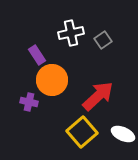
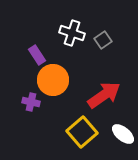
white cross: moved 1 px right; rotated 30 degrees clockwise
orange circle: moved 1 px right
red arrow: moved 6 px right, 1 px up; rotated 8 degrees clockwise
purple cross: moved 2 px right
white ellipse: rotated 15 degrees clockwise
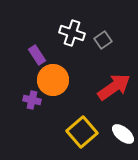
red arrow: moved 10 px right, 8 px up
purple cross: moved 1 px right, 2 px up
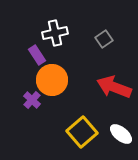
white cross: moved 17 px left; rotated 30 degrees counterclockwise
gray square: moved 1 px right, 1 px up
orange circle: moved 1 px left
red arrow: rotated 124 degrees counterclockwise
purple cross: rotated 30 degrees clockwise
white ellipse: moved 2 px left
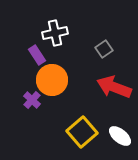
gray square: moved 10 px down
white ellipse: moved 1 px left, 2 px down
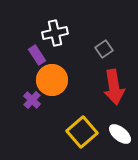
red arrow: rotated 120 degrees counterclockwise
white ellipse: moved 2 px up
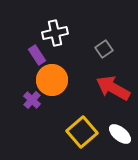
red arrow: moved 1 px left, 1 px down; rotated 128 degrees clockwise
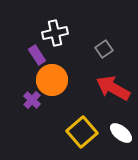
white ellipse: moved 1 px right, 1 px up
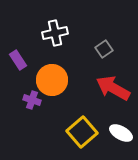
purple rectangle: moved 19 px left, 5 px down
purple cross: rotated 24 degrees counterclockwise
white ellipse: rotated 10 degrees counterclockwise
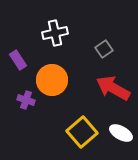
purple cross: moved 6 px left
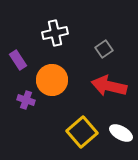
red arrow: moved 4 px left, 2 px up; rotated 16 degrees counterclockwise
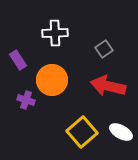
white cross: rotated 10 degrees clockwise
red arrow: moved 1 px left
white ellipse: moved 1 px up
